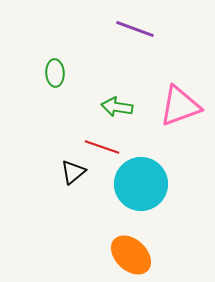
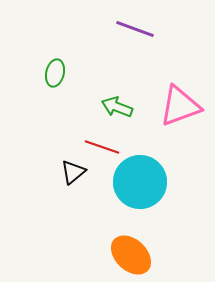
green ellipse: rotated 16 degrees clockwise
green arrow: rotated 12 degrees clockwise
cyan circle: moved 1 px left, 2 px up
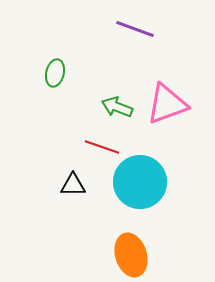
pink triangle: moved 13 px left, 2 px up
black triangle: moved 13 px down; rotated 40 degrees clockwise
orange ellipse: rotated 30 degrees clockwise
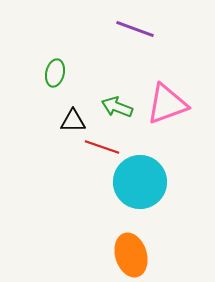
black triangle: moved 64 px up
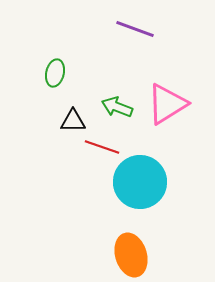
pink triangle: rotated 12 degrees counterclockwise
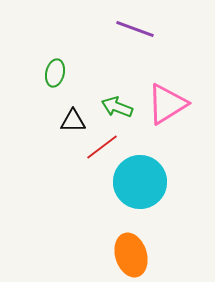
red line: rotated 56 degrees counterclockwise
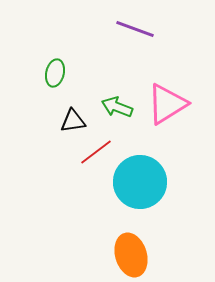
black triangle: rotated 8 degrees counterclockwise
red line: moved 6 px left, 5 px down
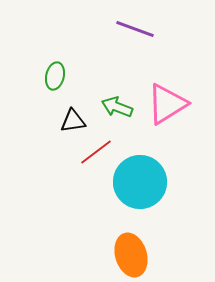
green ellipse: moved 3 px down
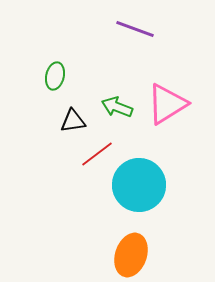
red line: moved 1 px right, 2 px down
cyan circle: moved 1 px left, 3 px down
orange ellipse: rotated 36 degrees clockwise
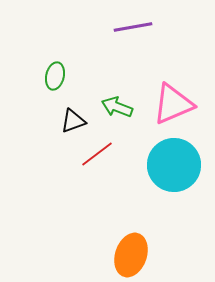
purple line: moved 2 px left, 2 px up; rotated 30 degrees counterclockwise
pink triangle: moved 6 px right; rotated 9 degrees clockwise
black triangle: rotated 12 degrees counterclockwise
cyan circle: moved 35 px right, 20 px up
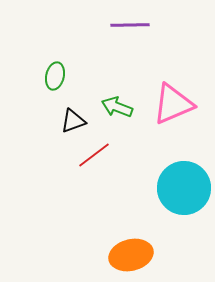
purple line: moved 3 px left, 2 px up; rotated 9 degrees clockwise
red line: moved 3 px left, 1 px down
cyan circle: moved 10 px right, 23 px down
orange ellipse: rotated 57 degrees clockwise
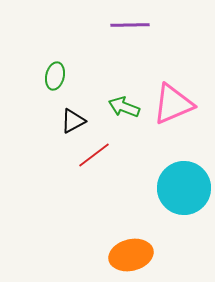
green arrow: moved 7 px right
black triangle: rotated 8 degrees counterclockwise
